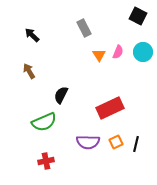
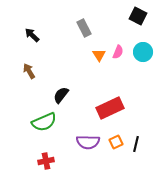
black semicircle: rotated 12 degrees clockwise
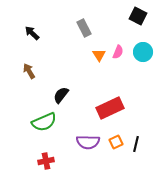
black arrow: moved 2 px up
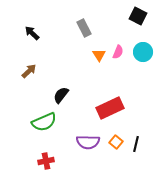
brown arrow: rotated 77 degrees clockwise
orange square: rotated 24 degrees counterclockwise
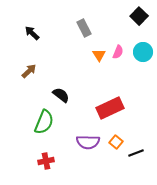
black square: moved 1 px right; rotated 18 degrees clockwise
black semicircle: rotated 90 degrees clockwise
green semicircle: rotated 45 degrees counterclockwise
black line: moved 9 px down; rotated 56 degrees clockwise
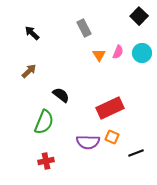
cyan circle: moved 1 px left, 1 px down
orange square: moved 4 px left, 5 px up; rotated 16 degrees counterclockwise
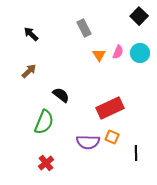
black arrow: moved 1 px left, 1 px down
cyan circle: moved 2 px left
black line: rotated 70 degrees counterclockwise
red cross: moved 2 px down; rotated 28 degrees counterclockwise
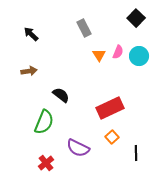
black square: moved 3 px left, 2 px down
cyan circle: moved 1 px left, 3 px down
brown arrow: rotated 35 degrees clockwise
orange square: rotated 24 degrees clockwise
purple semicircle: moved 10 px left, 6 px down; rotated 25 degrees clockwise
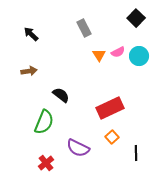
pink semicircle: rotated 40 degrees clockwise
